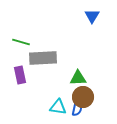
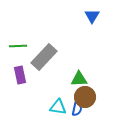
green line: moved 3 px left, 4 px down; rotated 18 degrees counterclockwise
gray rectangle: moved 1 px right, 1 px up; rotated 44 degrees counterclockwise
green triangle: moved 1 px right, 1 px down
brown circle: moved 2 px right
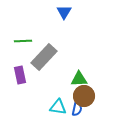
blue triangle: moved 28 px left, 4 px up
green line: moved 5 px right, 5 px up
brown circle: moved 1 px left, 1 px up
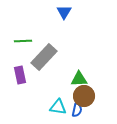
blue semicircle: moved 1 px down
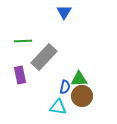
brown circle: moved 2 px left
blue semicircle: moved 12 px left, 23 px up
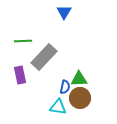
brown circle: moved 2 px left, 2 px down
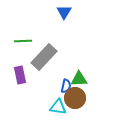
blue semicircle: moved 1 px right, 1 px up
brown circle: moved 5 px left
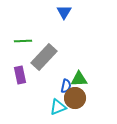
cyan triangle: rotated 30 degrees counterclockwise
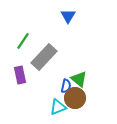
blue triangle: moved 4 px right, 4 px down
green line: rotated 54 degrees counterclockwise
green triangle: rotated 42 degrees clockwise
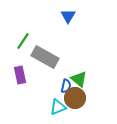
gray rectangle: moved 1 px right; rotated 76 degrees clockwise
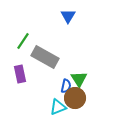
purple rectangle: moved 1 px up
green triangle: rotated 18 degrees clockwise
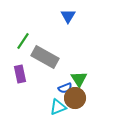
blue semicircle: moved 1 px left, 2 px down; rotated 56 degrees clockwise
